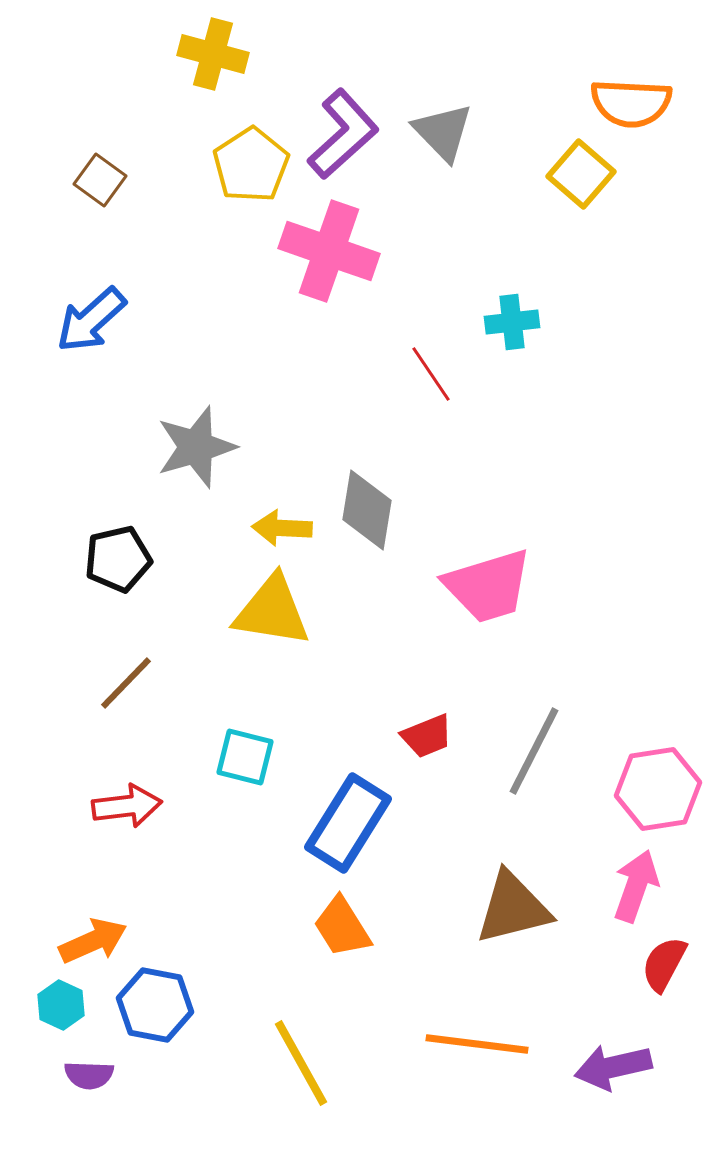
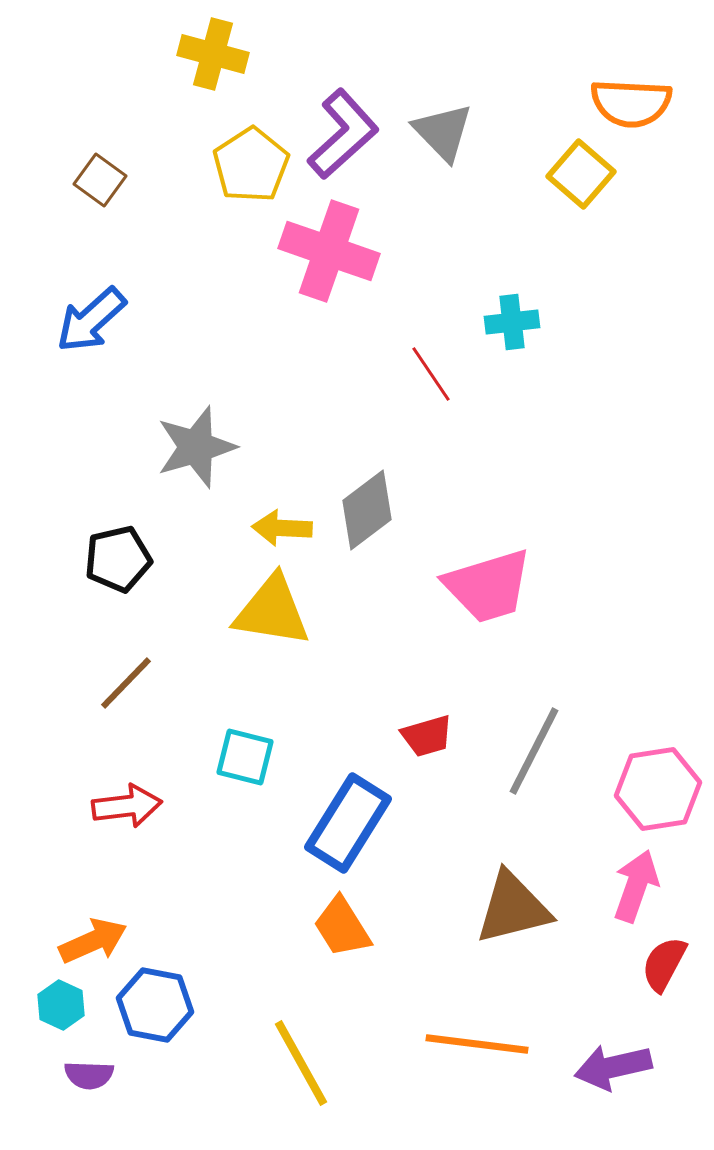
gray diamond: rotated 44 degrees clockwise
red trapezoid: rotated 6 degrees clockwise
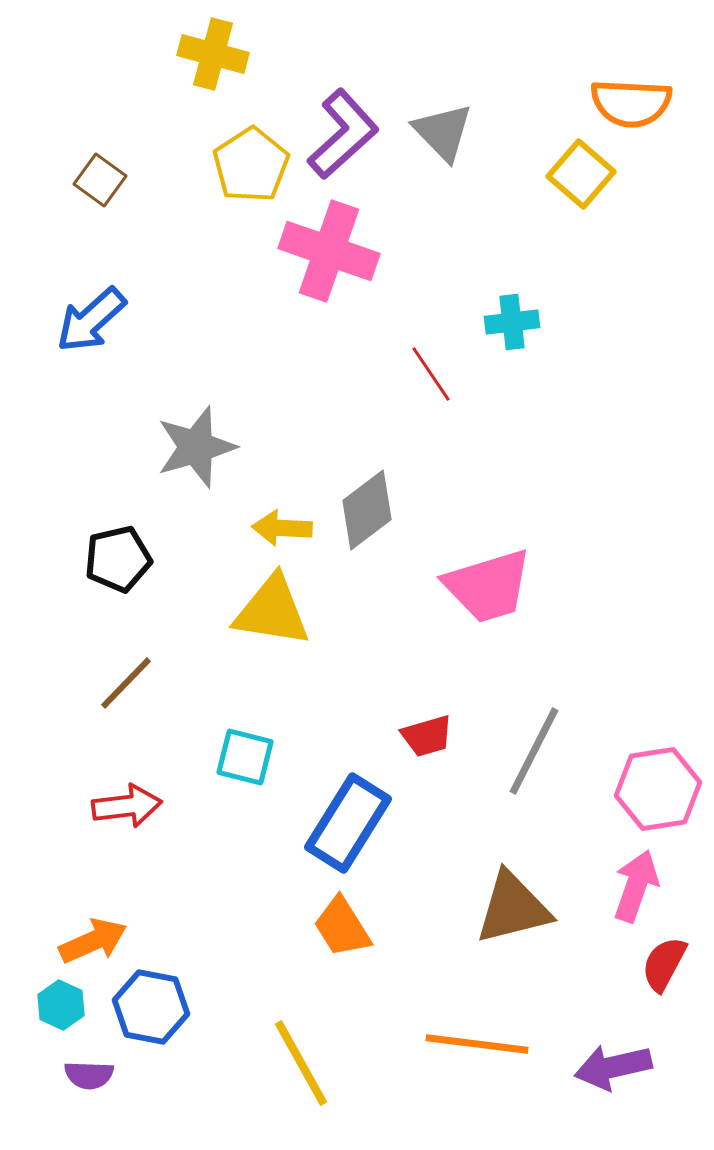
blue hexagon: moved 4 px left, 2 px down
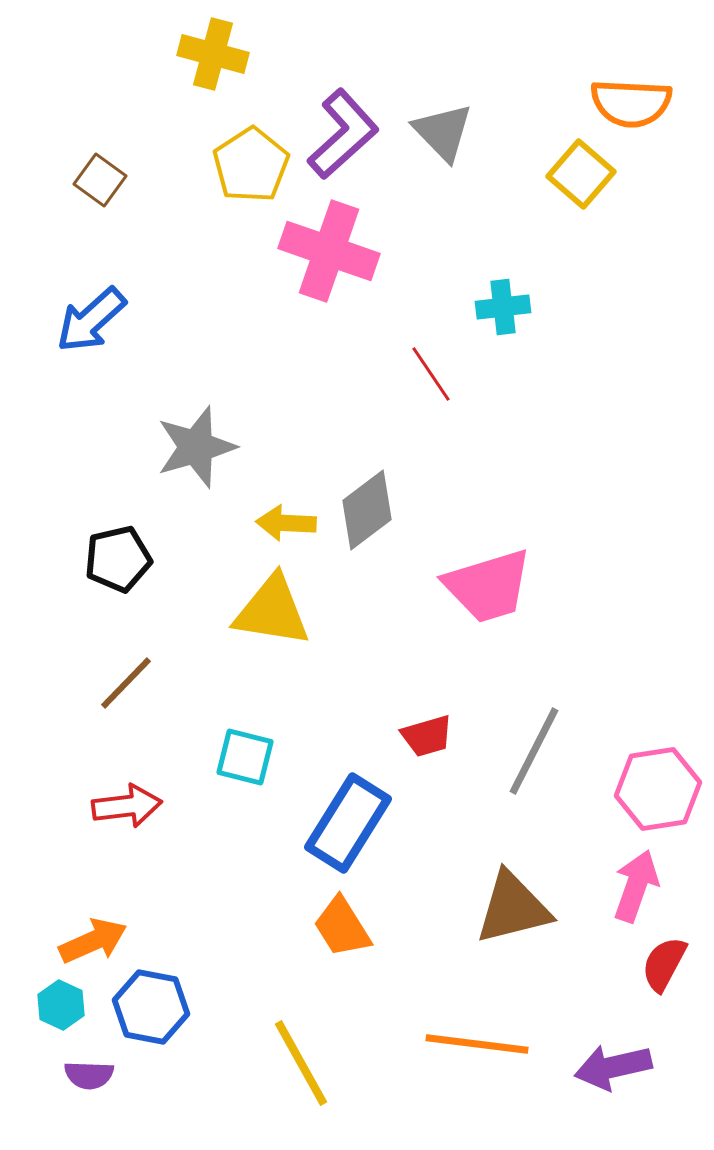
cyan cross: moved 9 px left, 15 px up
yellow arrow: moved 4 px right, 5 px up
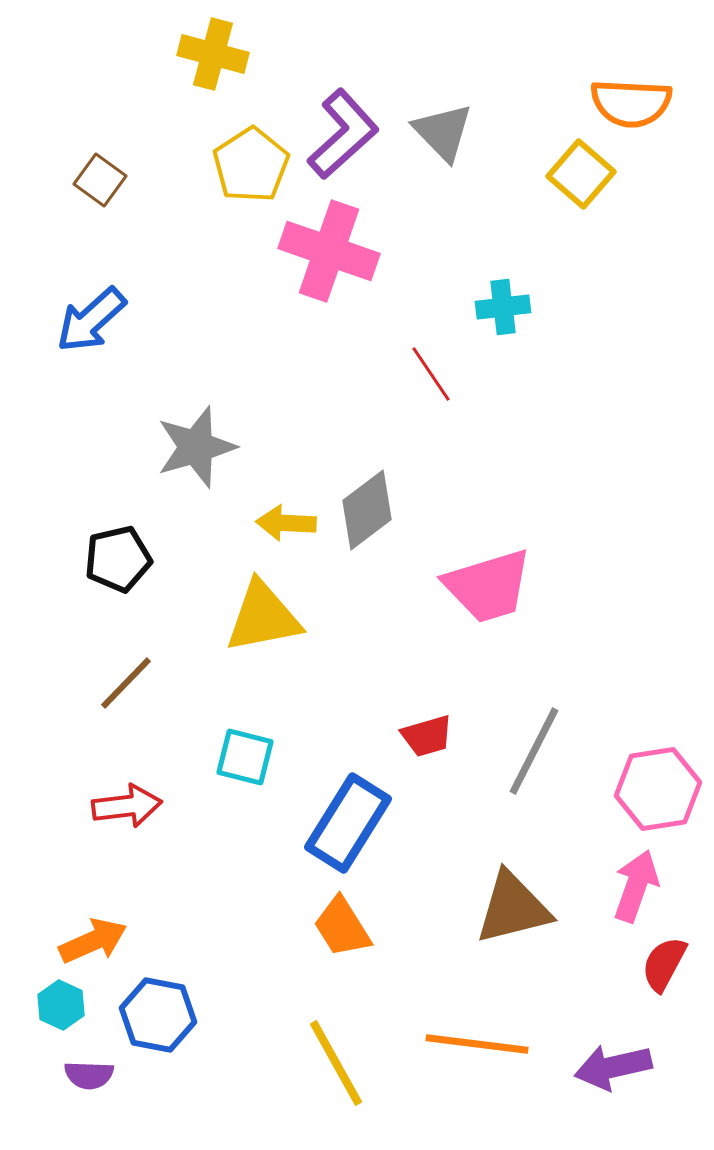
yellow triangle: moved 9 px left, 6 px down; rotated 20 degrees counterclockwise
blue hexagon: moved 7 px right, 8 px down
yellow line: moved 35 px right
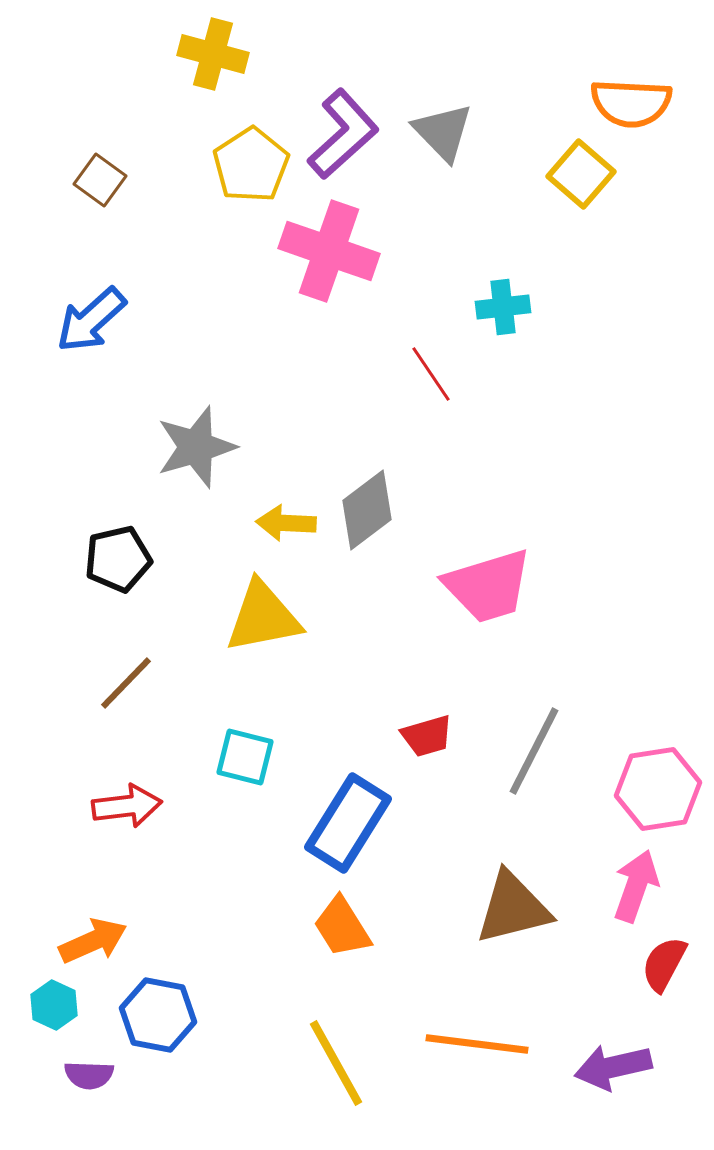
cyan hexagon: moved 7 px left
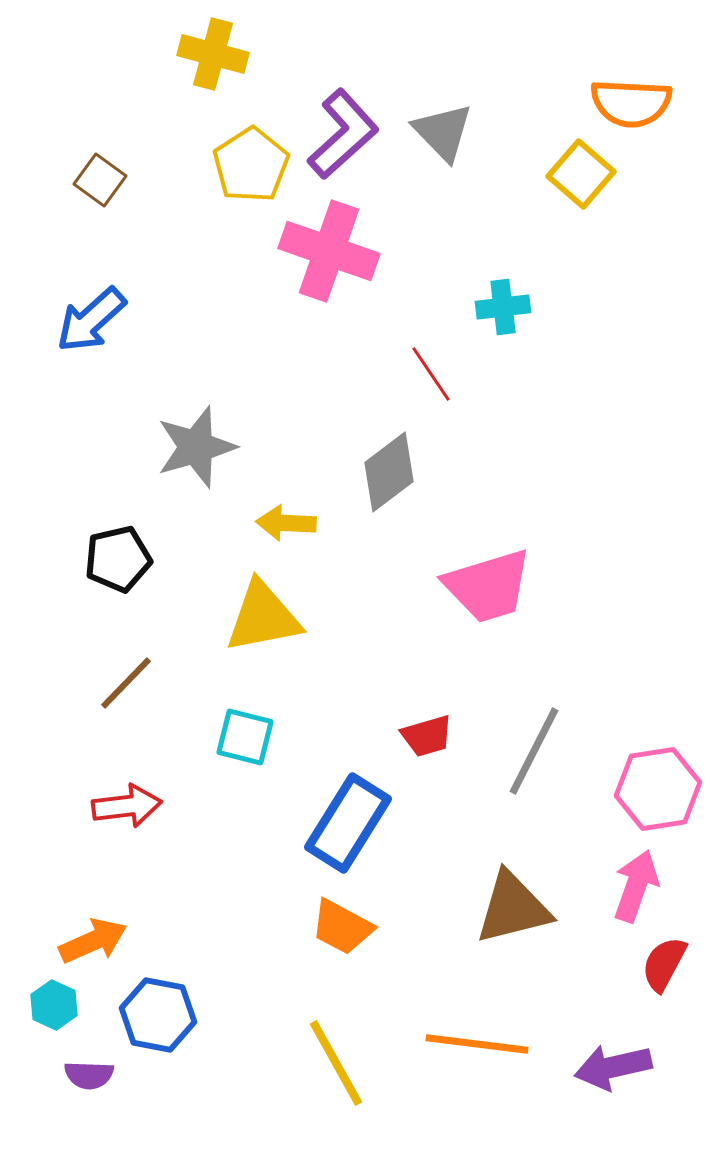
gray diamond: moved 22 px right, 38 px up
cyan square: moved 20 px up
orange trapezoid: rotated 30 degrees counterclockwise
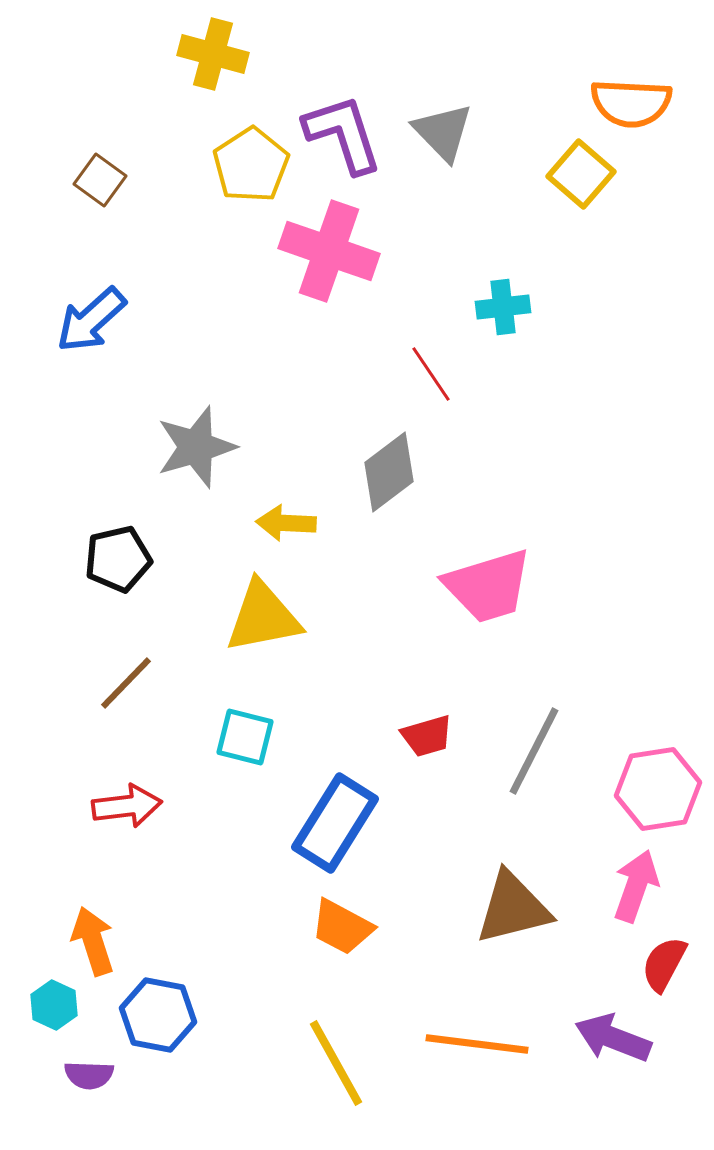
purple L-shape: rotated 66 degrees counterclockwise
blue rectangle: moved 13 px left
orange arrow: rotated 84 degrees counterclockwise
purple arrow: moved 29 px up; rotated 34 degrees clockwise
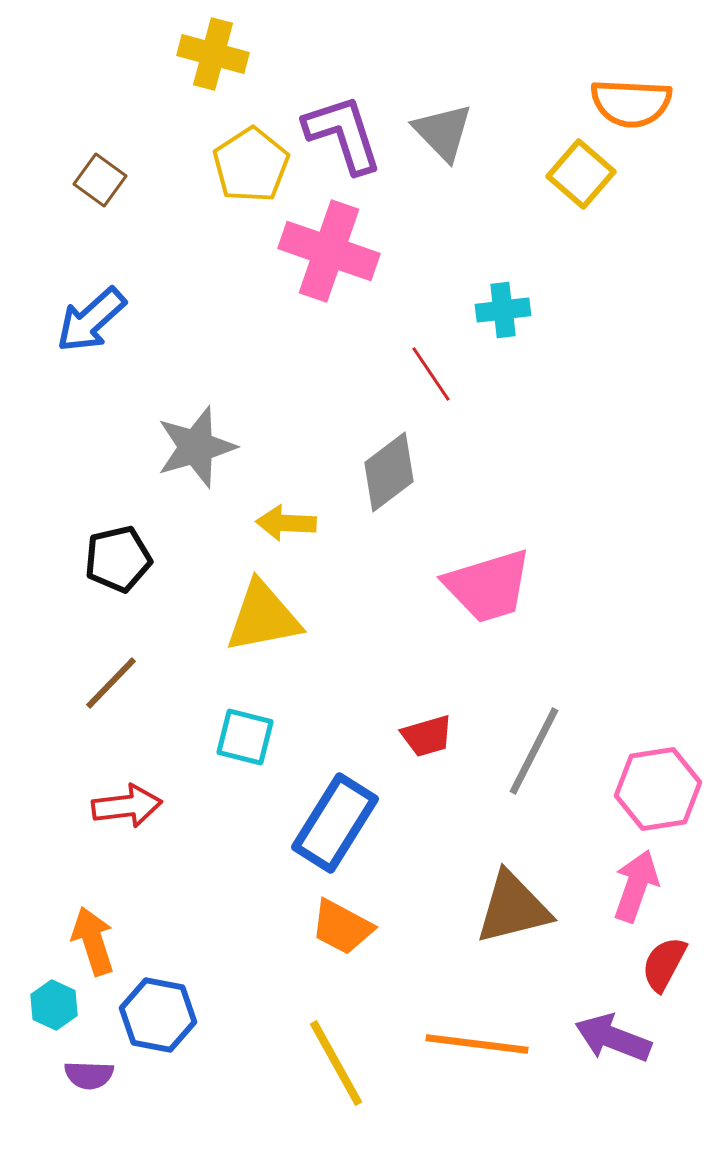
cyan cross: moved 3 px down
brown line: moved 15 px left
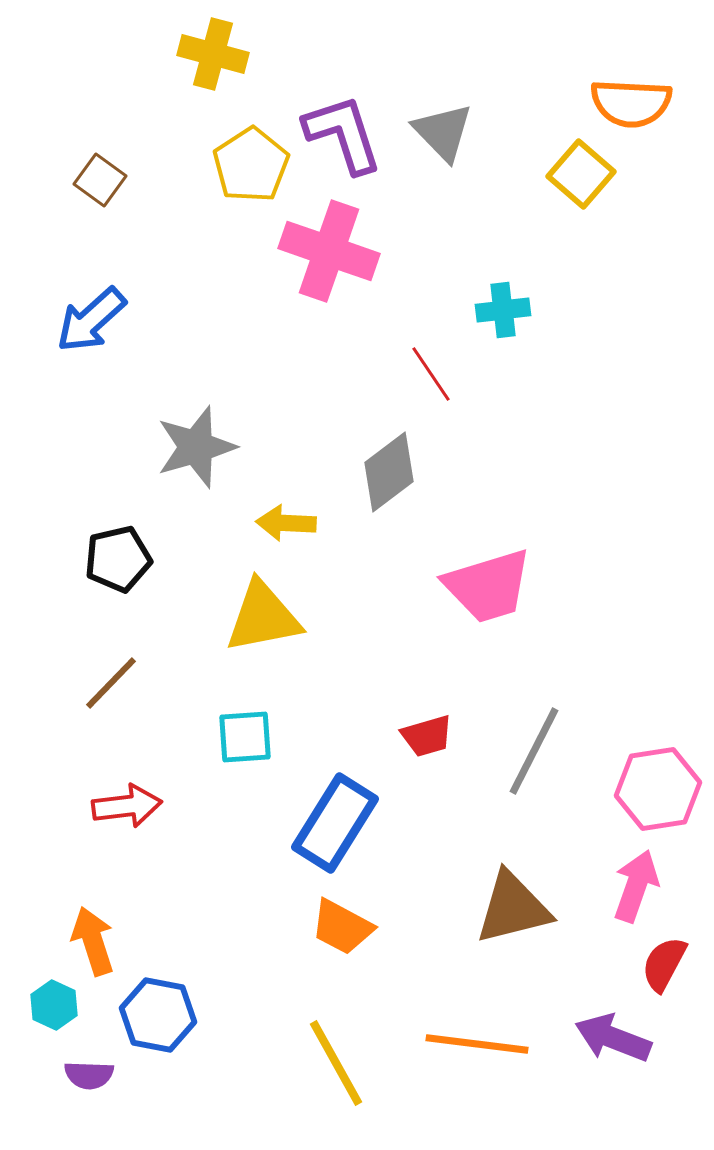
cyan square: rotated 18 degrees counterclockwise
